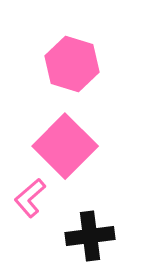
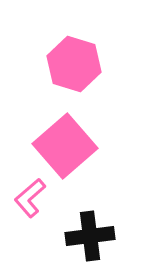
pink hexagon: moved 2 px right
pink square: rotated 4 degrees clockwise
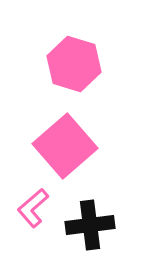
pink L-shape: moved 3 px right, 10 px down
black cross: moved 11 px up
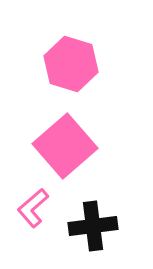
pink hexagon: moved 3 px left
black cross: moved 3 px right, 1 px down
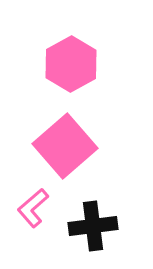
pink hexagon: rotated 14 degrees clockwise
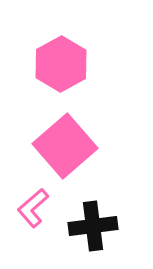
pink hexagon: moved 10 px left
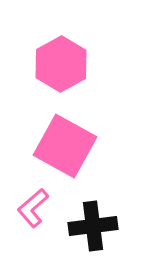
pink square: rotated 20 degrees counterclockwise
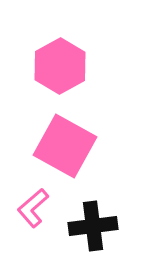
pink hexagon: moved 1 px left, 2 px down
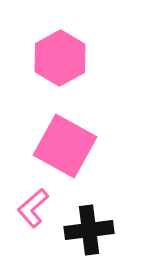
pink hexagon: moved 8 px up
black cross: moved 4 px left, 4 px down
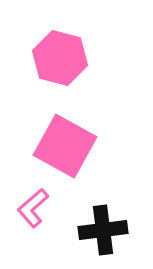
pink hexagon: rotated 16 degrees counterclockwise
black cross: moved 14 px right
